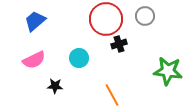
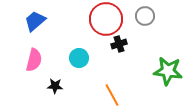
pink semicircle: rotated 50 degrees counterclockwise
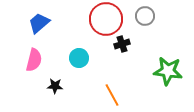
blue trapezoid: moved 4 px right, 2 px down
black cross: moved 3 px right
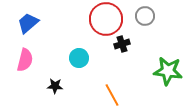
blue trapezoid: moved 11 px left
pink semicircle: moved 9 px left
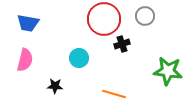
red circle: moved 2 px left
blue trapezoid: rotated 130 degrees counterclockwise
orange line: moved 2 px right, 1 px up; rotated 45 degrees counterclockwise
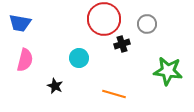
gray circle: moved 2 px right, 8 px down
blue trapezoid: moved 8 px left
black star: rotated 21 degrees clockwise
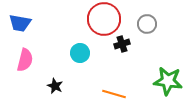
cyan circle: moved 1 px right, 5 px up
green star: moved 10 px down
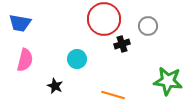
gray circle: moved 1 px right, 2 px down
cyan circle: moved 3 px left, 6 px down
orange line: moved 1 px left, 1 px down
